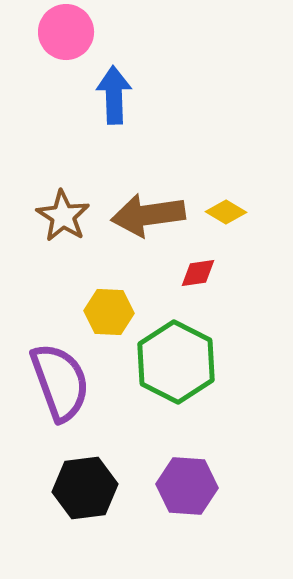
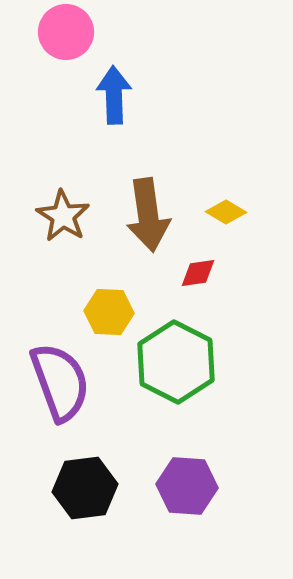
brown arrow: rotated 90 degrees counterclockwise
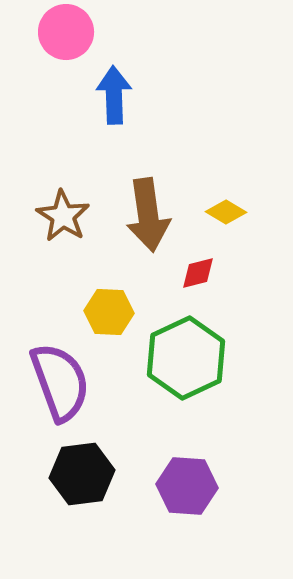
red diamond: rotated 6 degrees counterclockwise
green hexagon: moved 10 px right, 4 px up; rotated 8 degrees clockwise
black hexagon: moved 3 px left, 14 px up
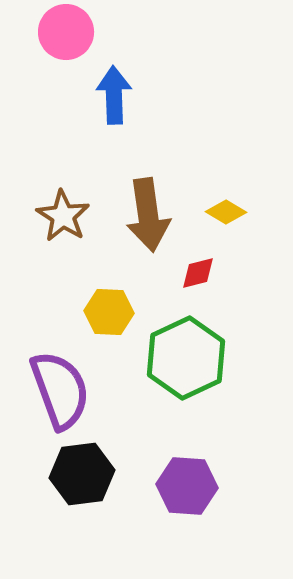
purple semicircle: moved 8 px down
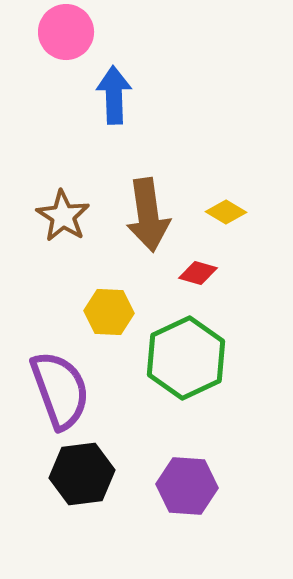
red diamond: rotated 30 degrees clockwise
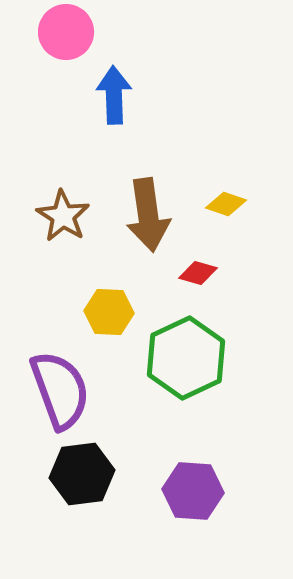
yellow diamond: moved 8 px up; rotated 12 degrees counterclockwise
purple hexagon: moved 6 px right, 5 px down
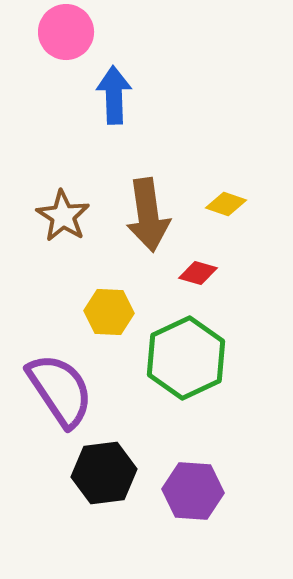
purple semicircle: rotated 14 degrees counterclockwise
black hexagon: moved 22 px right, 1 px up
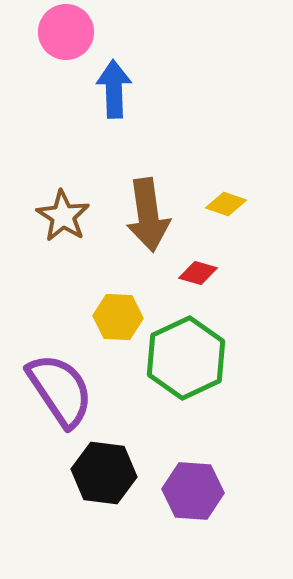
blue arrow: moved 6 px up
yellow hexagon: moved 9 px right, 5 px down
black hexagon: rotated 14 degrees clockwise
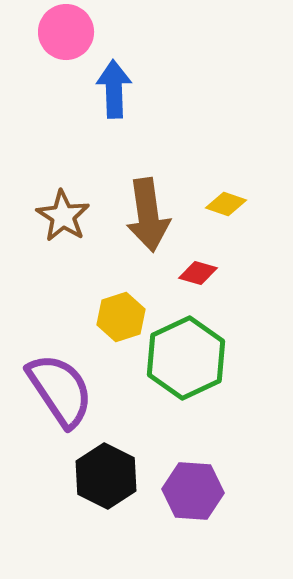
yellow hexagon: moved 3 px right; rotated 21 degrees counterclockwise
black hexagon: moved 2 px right, 3 px down; rotated 20 degrees clockwise
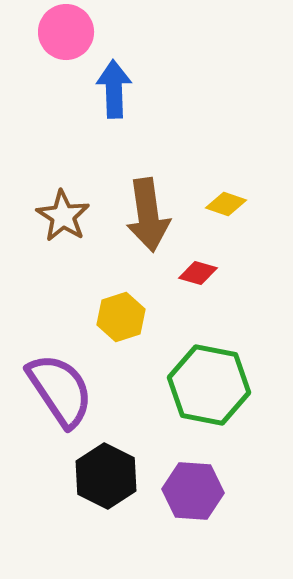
green hexagon: moved 23 px right, 27 px down; rotated 24 degrees counterclockwise
